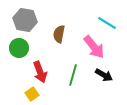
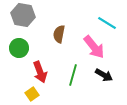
gray hexagon: moved 2 px left, 5 px up
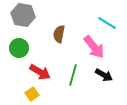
red arrow: rotated 40 degrees counterclockwise
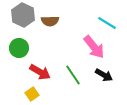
gray hexagon: rotated 15 degrees clockwise
brown semicircle: moved 9 px left, 13 px up; rotated 102 degrees counterclockwise
green line: rotated 50 degrees counterclockwise
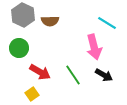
pink arrow: rotated 25 degrees clockwise
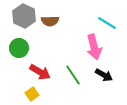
gray hexagon: moved 1 px right, 1 px down
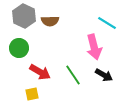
yellow square: rotated 24 degrees clockwise
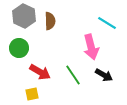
brown semicircle: rotated 90 degrees counterclockwise
pink arrow: moved 3 px left
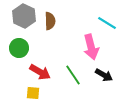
yellow square: moved 1 px right, 1 px up; rotated 16 degrees clockwise
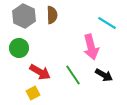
brown semicircle: moved 2 px right, 6 px up
yellow square: rotated 32 degrees counterclockwise
